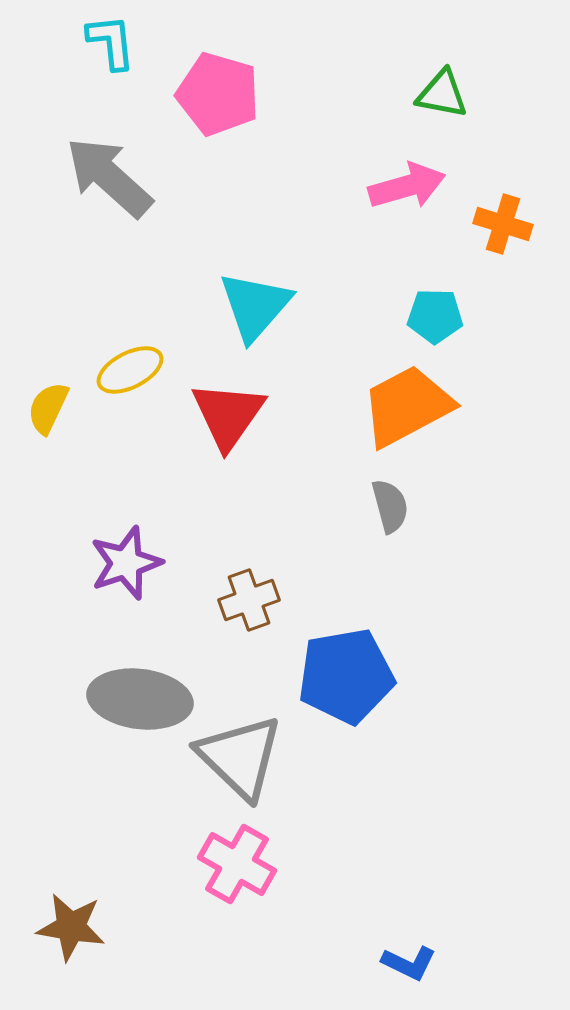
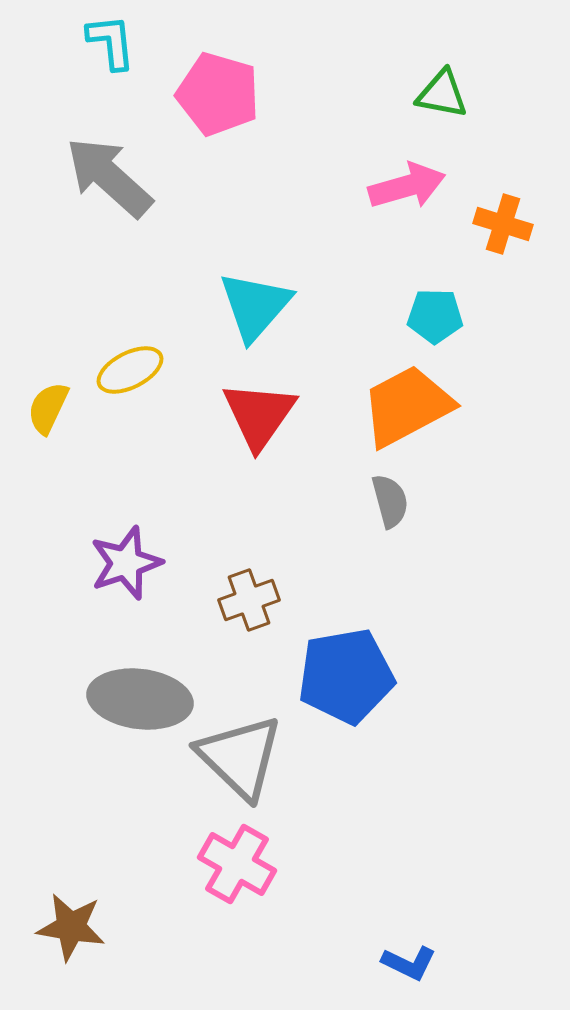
red triangle: moved 31 px right
gray semicircle: moved 5 px up
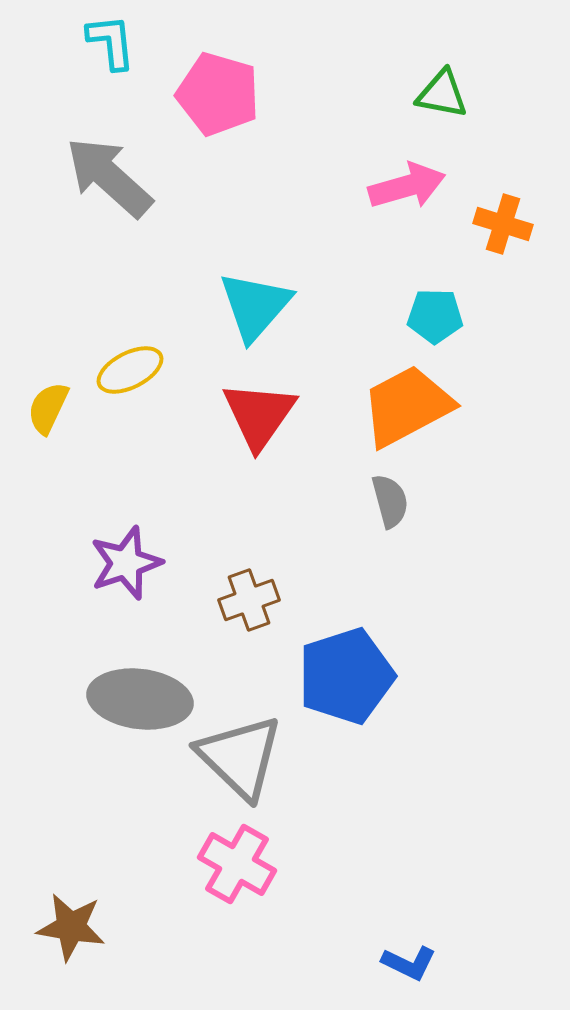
blue pentagon: rotated 8 degrees counterclockwise
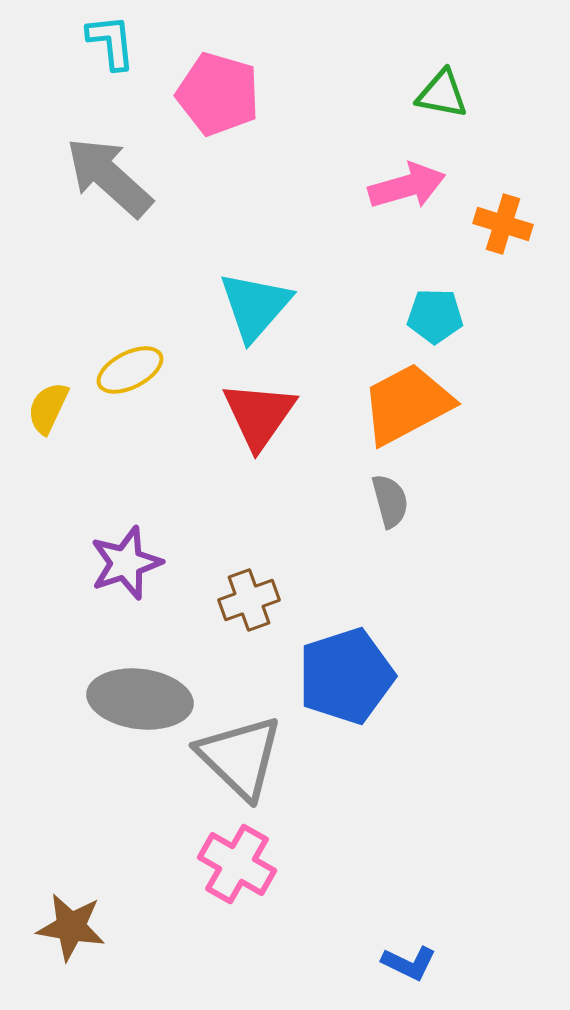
orange trapezoid: moved 2 px up
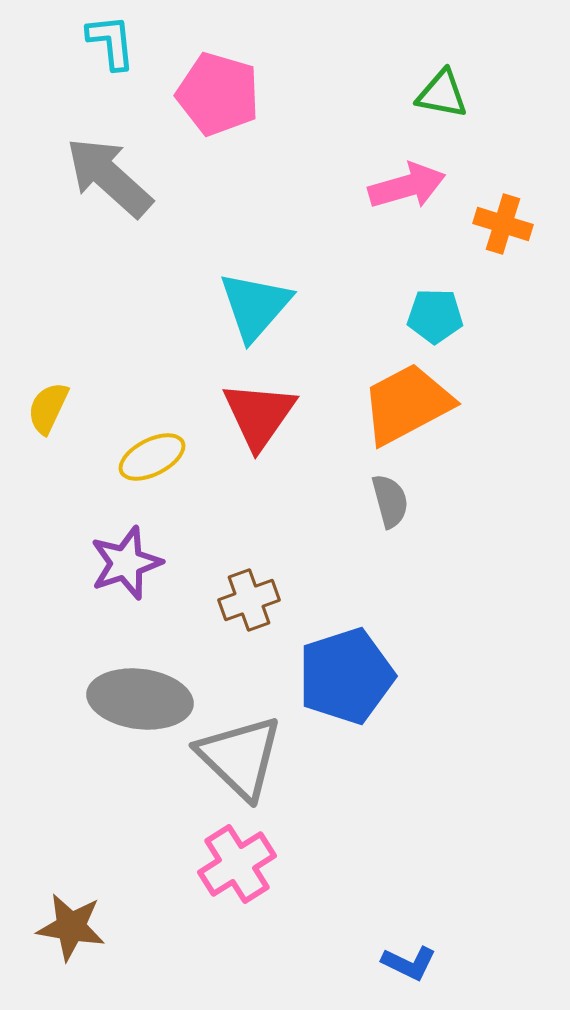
yellow ellipse: moved 22 px right, 87 px down
pink cross: rotated 28 degrees clockwise
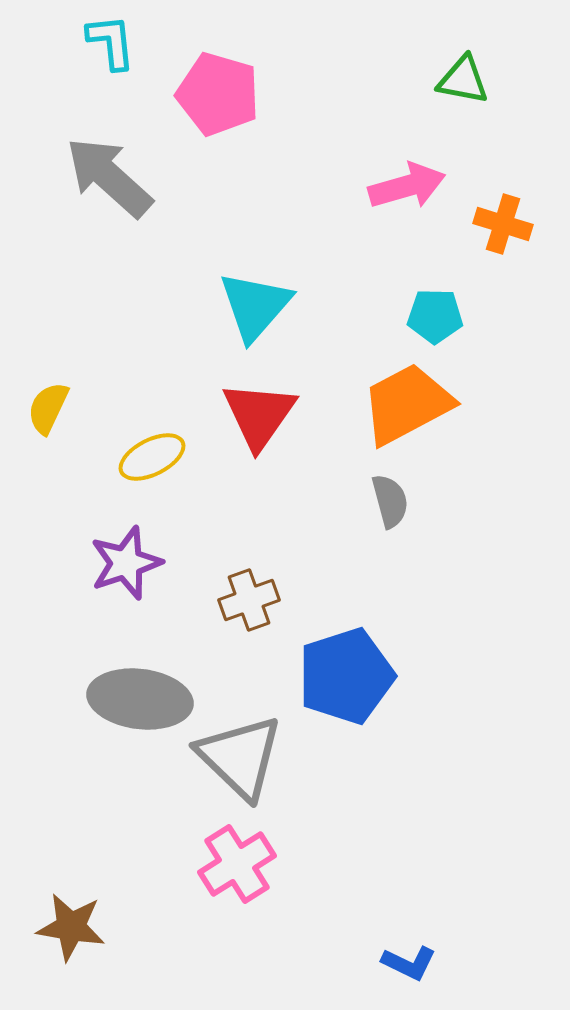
green triangle: moved 21 px right, 14 px up
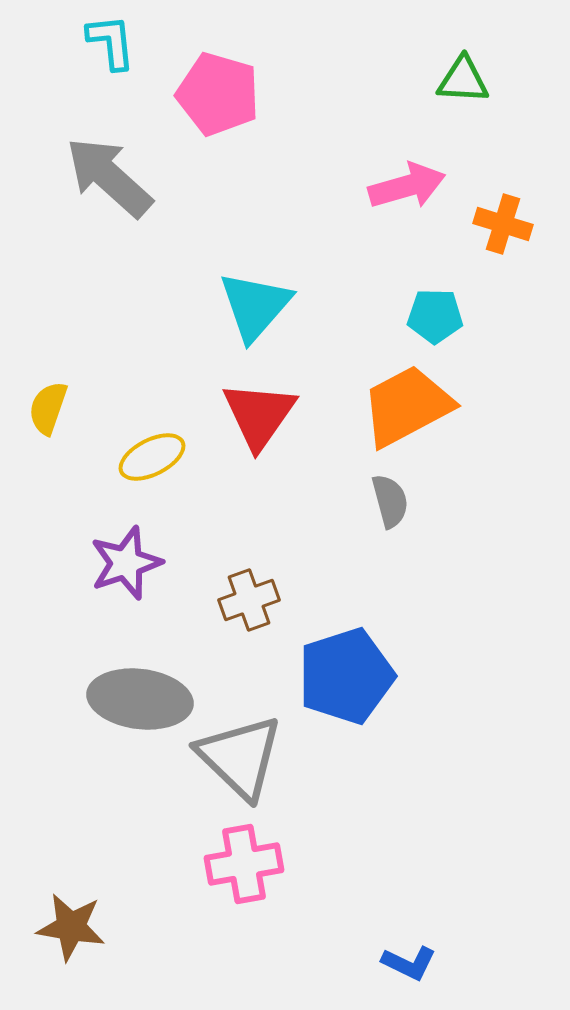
green triangle: rotated 8 degrees counterclockwise
orange trapezoid: moved 2 px down
yellow semicircle: rotated 6 degrees counterclockwise
pink cross: moved 7 px right; rotated 22 degrees clockwise
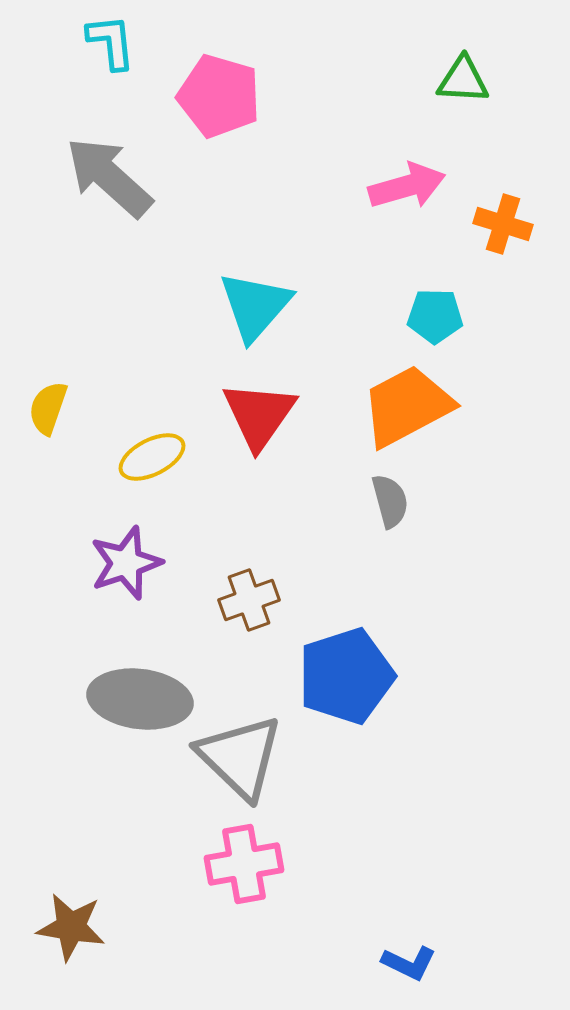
pink pentagon: moved 1 px right, 2 px down
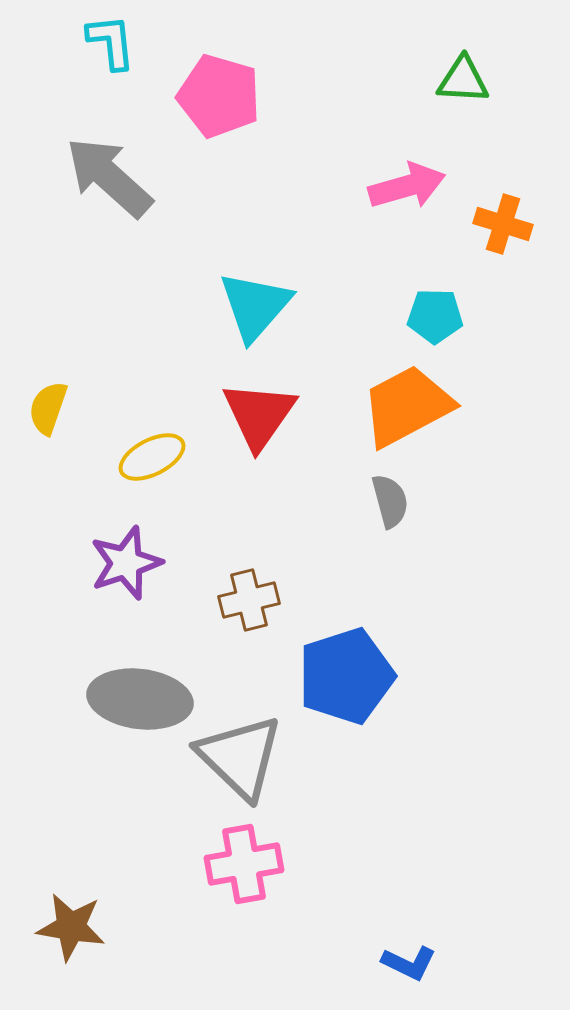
brown cross: rotated 6 degrees clockwise
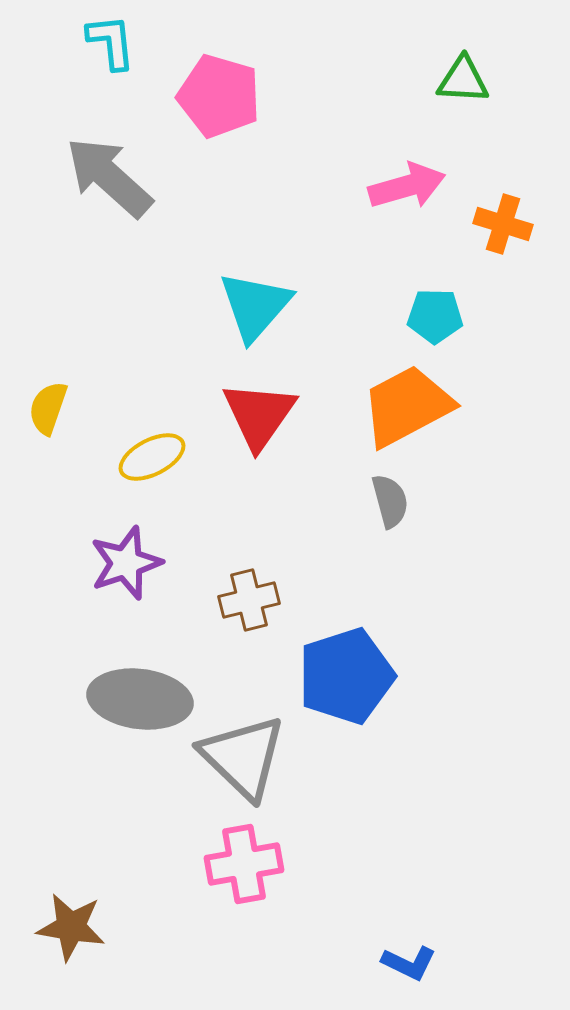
gray triangle: moved 3 px right
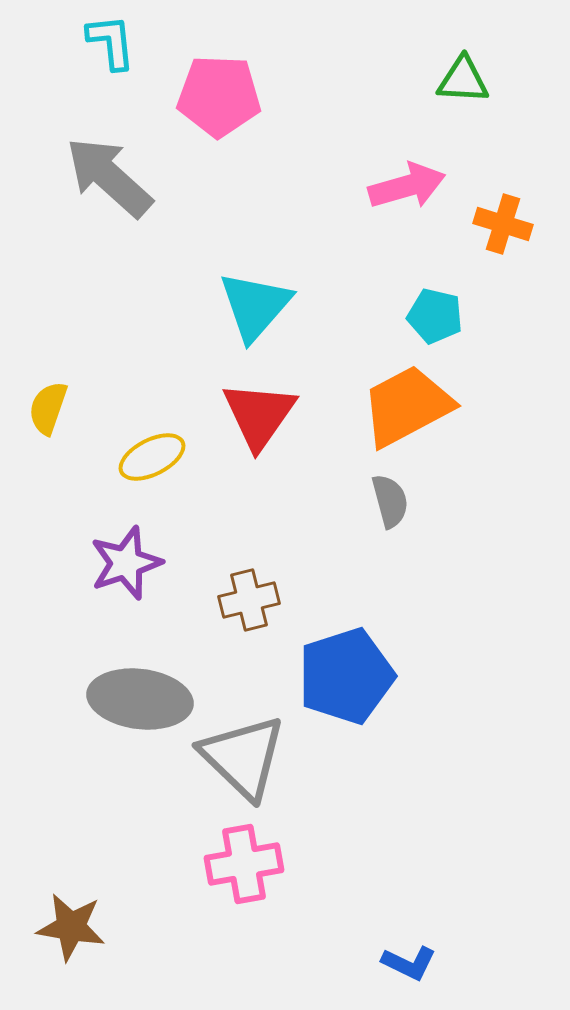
pink pentagon: rotated 14 degrees counterclockwise
cyan pentagon: rotated 12 degrees clockwise
